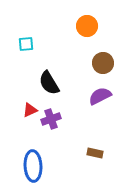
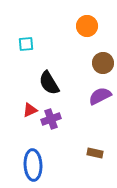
blue ellipse: moved 1 px up
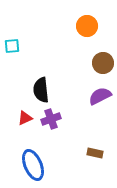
cyan square: moved 14 px left, 2 px down
black semicircle: moved 8 px left, 7 px down; rotated 25 degrees clockwise
red triangle: moved 5 px left, 8 px down
blue ellipse: rotated 20 degrees counterclockwise
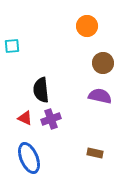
purple semicircle: rotated 40 degrees clockwise
red triangle: rotated 49 degrees clockwise
blue ellipse: moved 4 px left, 7 px up
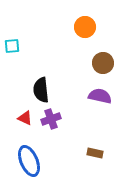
orange circle: moved 2 px left, 1 px down
blue ellipse: moved 3 px down
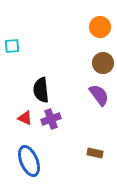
orange circle: moved 15 px right
purple semicircle: moved 1 px left, 1 px up; rotated 40 degrees clockwise
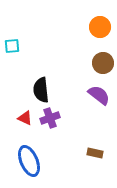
purple semicircle: rotated 15 degrees counterclockwise
purple cross: moved 1 px left, 1 px up
